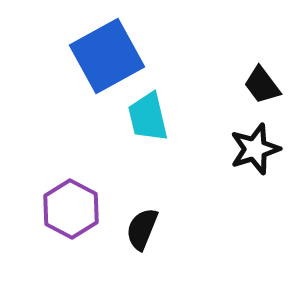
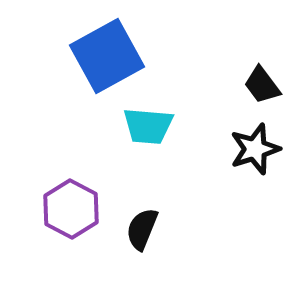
cyan trapezoid: moved 9 px down; rotated 72 degrees counterclockwise
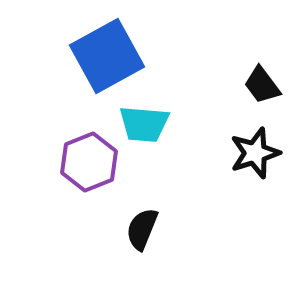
cyan trapezoid: moved 4 px left, 2 px up
black star: moved 4 px down
purple hexagon: moved 18 px right, 47 px up; rotated 10 degrees clockwise
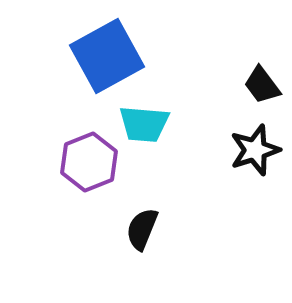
black star: moved 3 px up
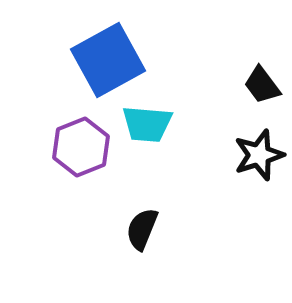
blue square: moved 1 px right, 4 px down
cyan trapezoid: moved 3 px right
black star: moved 4 px right, 5 px down
purple hexagon: moved 8 px left, 15 px up
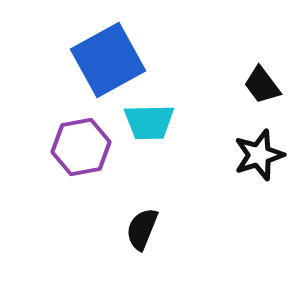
cyan trapezoid: moved 2 px right, 2 px up; rotated 6 degrees counterclockwise
purple hexagon: rotated 12 degrees clockwise
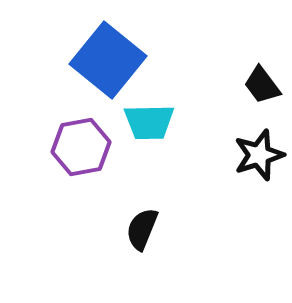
blue square: rotated 22 degrees counterclockwise
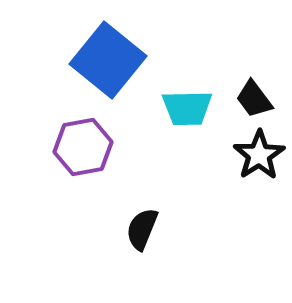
black trapezoid: moved 8 px left, 14 px down
cyan trapezoid: moved 38 px right, 14 px up
purple hexagon: moved 2 px right
black star: rotated 15 degrees counterclockwise
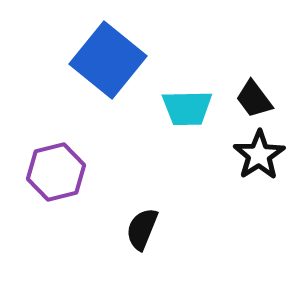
purple hexagon: moved 27 px left, 25 px down; rotated 4 degrees counterclockwise
